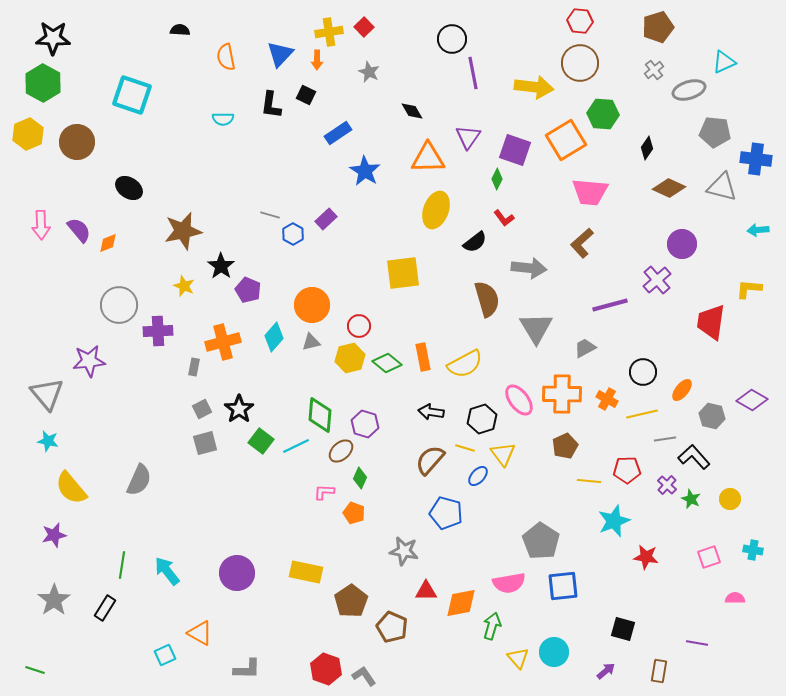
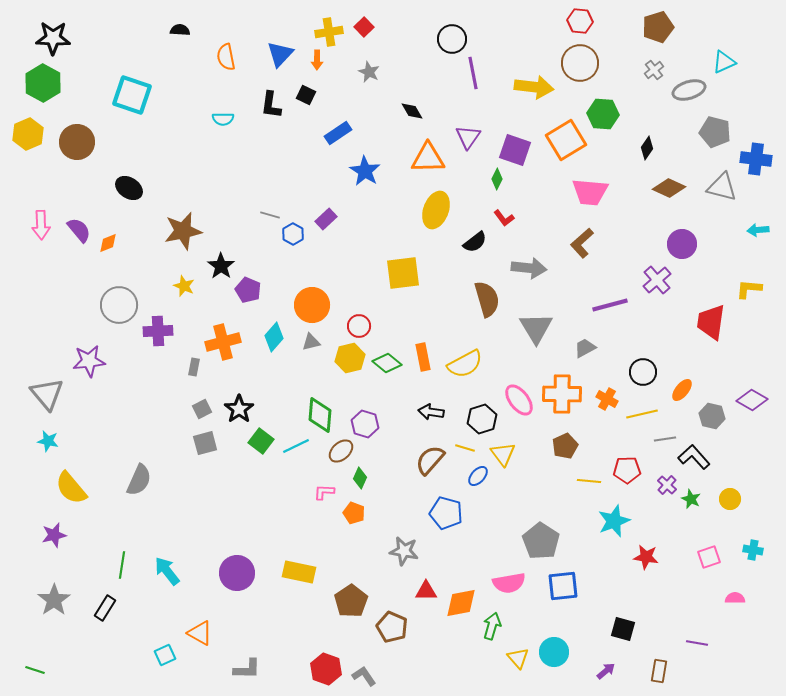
gray pentagon at (715, 132): rotated 8 degrees clockwise
yellow rectangle at (306, 572): moved 7 px left
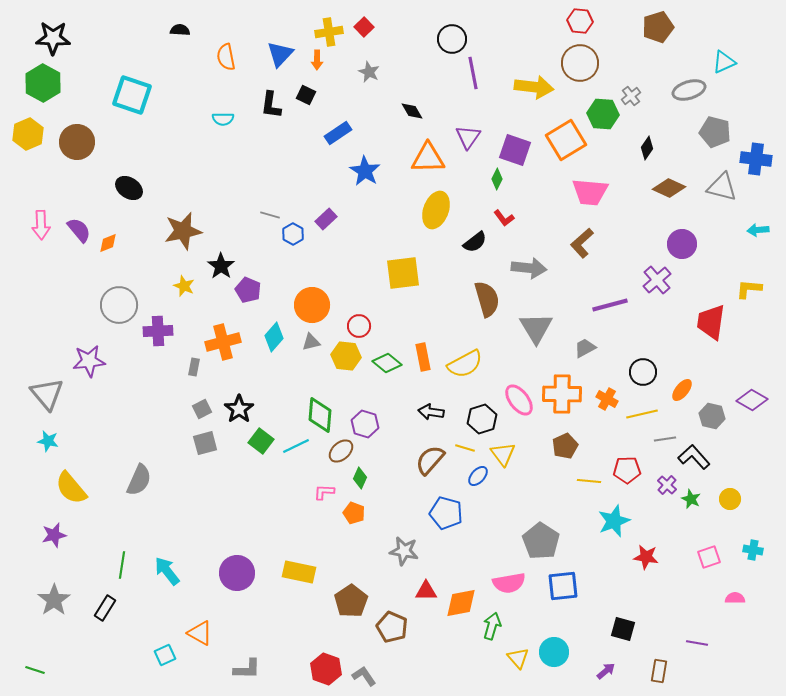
gray cross at (654, 70): moved 23 px left, 26 px down
yellow hexagon at (350, 358): moved 4 px left, 2 px up; rotated 20 degrees clockwise
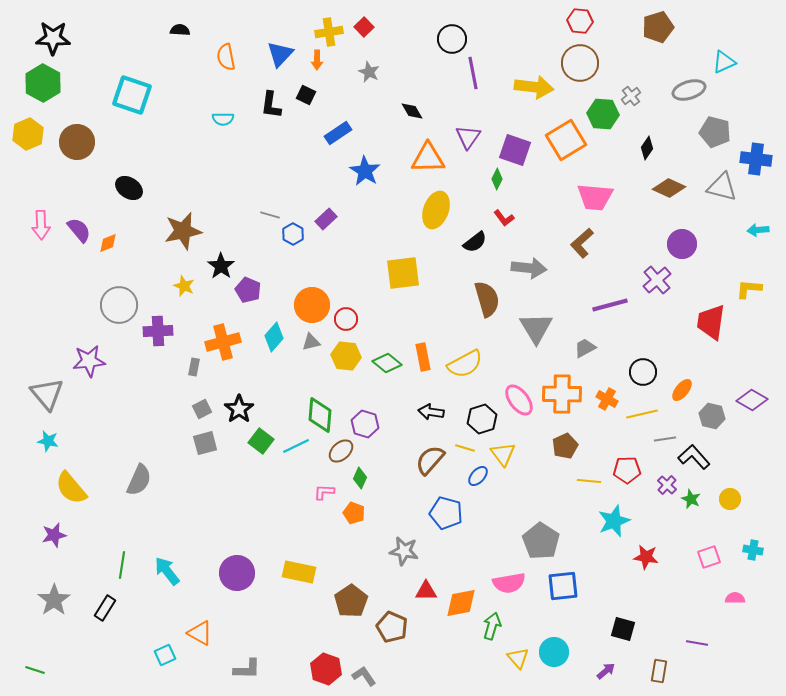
pink trapezoid at (590, 192): moved 5 px right, 5 px down
red circle at (359, 326): moved 13 px left, 7 px up
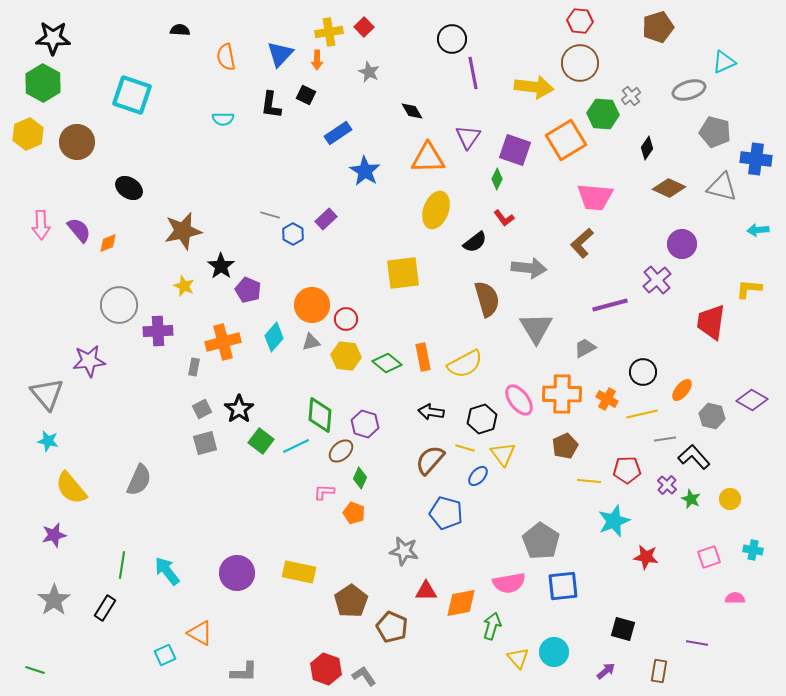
gray L-shape at (247, 669): moved 3 px left, 3 px down
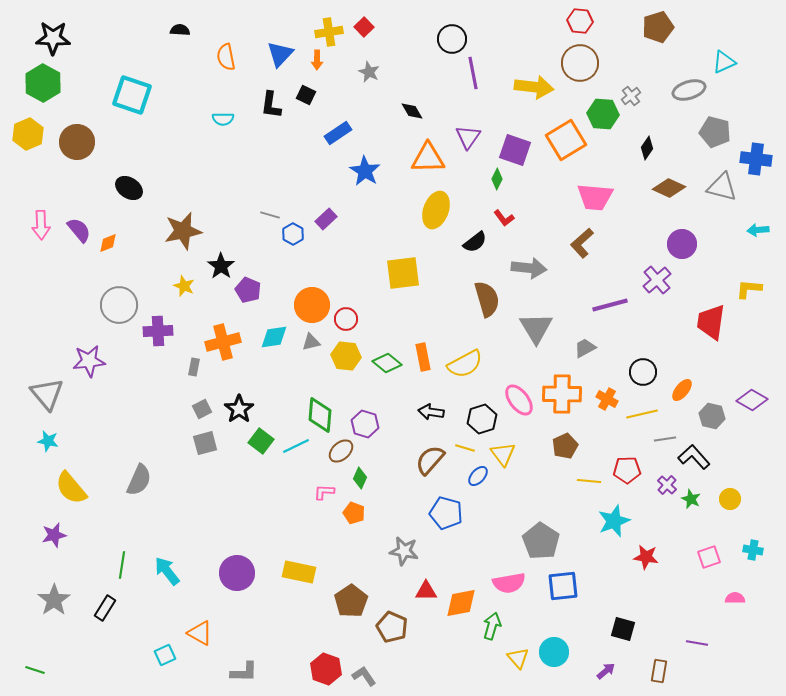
cyan diamond at (274, 337): rotated 40 degrees clockwise
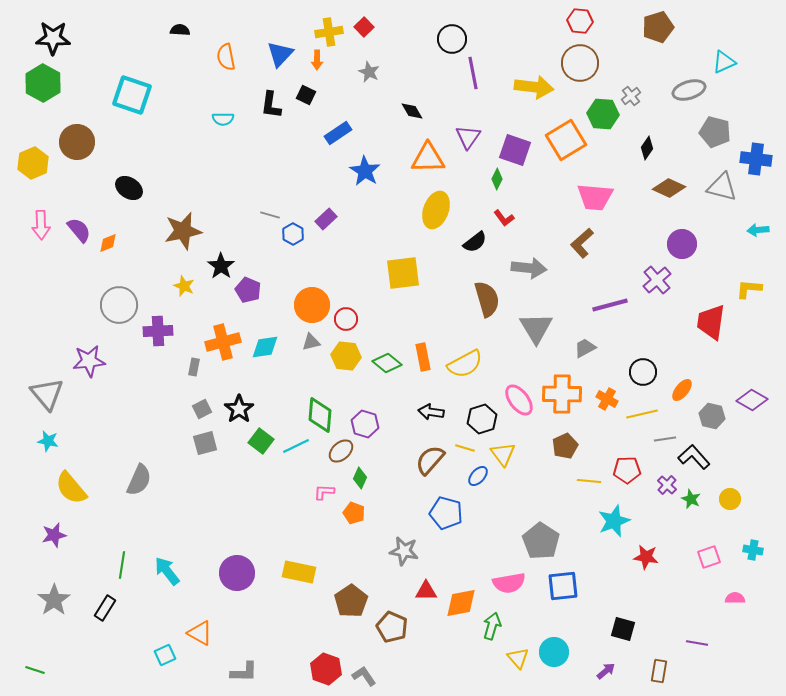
yellow hexagon at (28, 134): moved 5 px right, 29 px down
cyan diamond at (274, 337): moved 9 px left, 10 px down
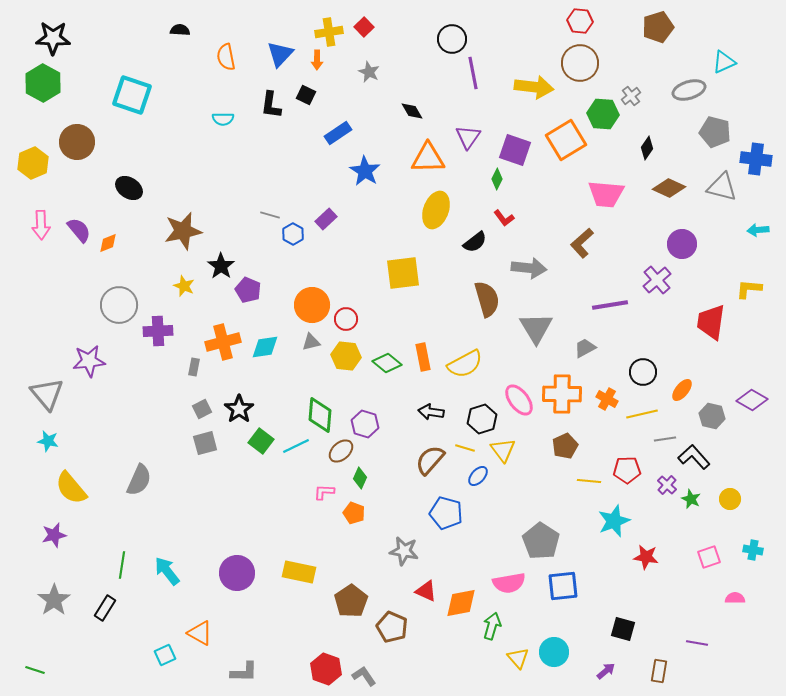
pink trapezoid at (595, 197): moved 11 px right, 3 px up
purple line at (610, 305): rotated 6 degrees clockwise
yellow triangle at (503, 454): moved 4 px up
red triangle at (426, 591): rotated 25 degrees clockwise
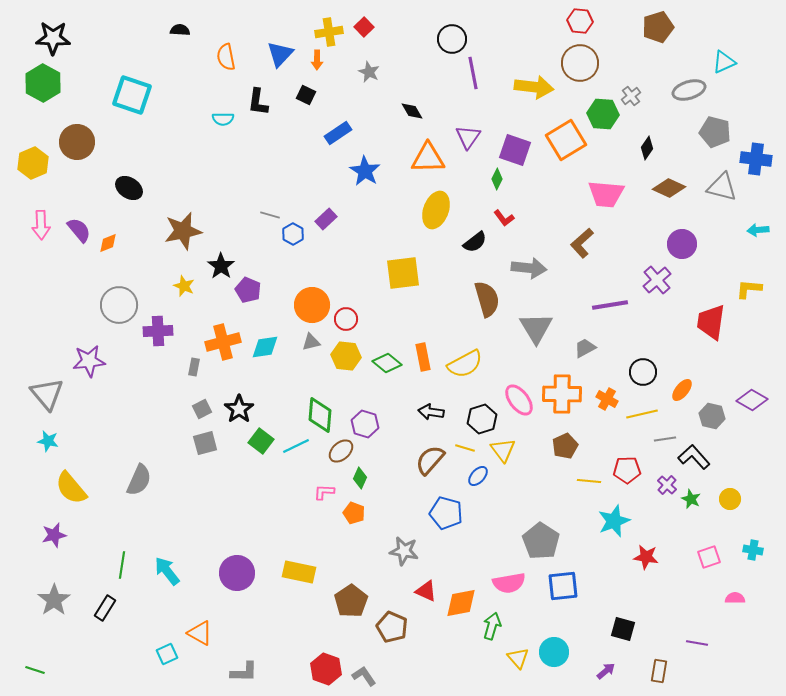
black L-shape at (271, 105): moved 13 px left, 3 px up
cyan square at (165, 655): moved 2 px right, 1 px up
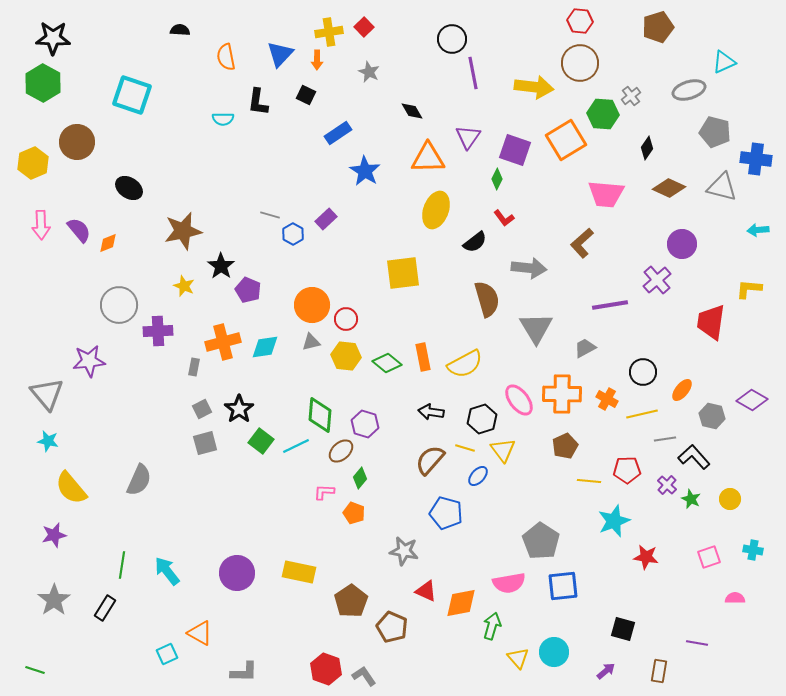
green diamond at (360, 478): rotated 15 degrees clockwise
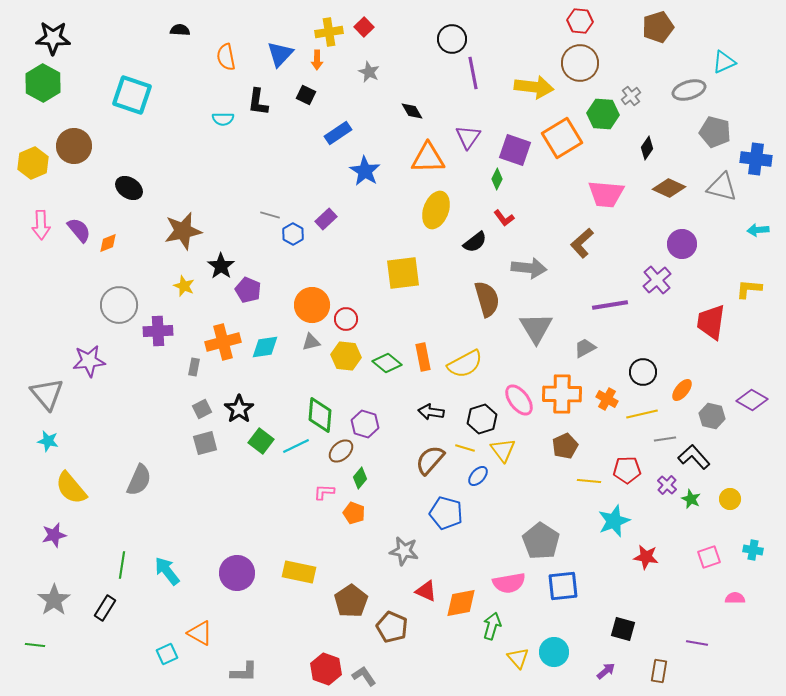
orange square at (566, 140): moved 4 px left, 2 px up
brown circle at (77, 142): moved 3 px left, 4 px down
green line at (35, 670): moved 25 px up; rotated 12 degrees counterclockwise
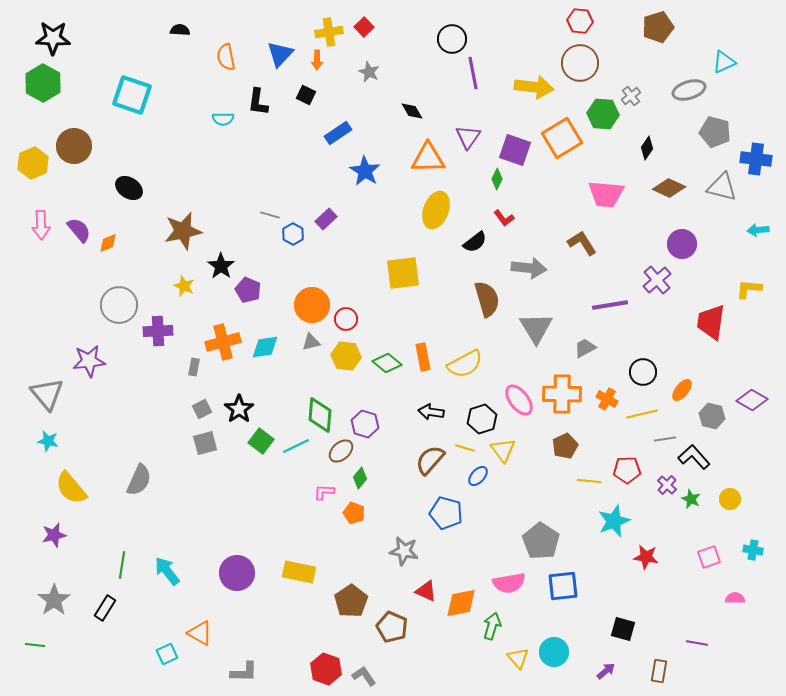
brown L-shape at (582, 243): rotated 100 degrees clockwise
